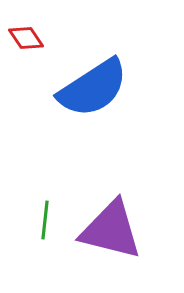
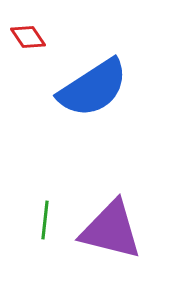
red diamond: moved 2 px right, 1 px up
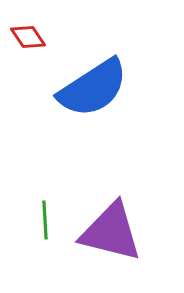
green line: rotated 9 degrees counterclockwise
purple triangle: moved 2 px down
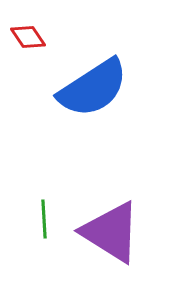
green line: moved 1 px left, 1 px up
purple triangle: rotated 18 degrees clockwise
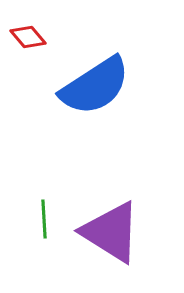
red diamond: rotated 6 degrees counterclockwise
blue semicircle: moved 2 px right, 2 px up
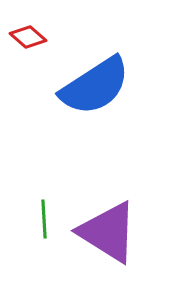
red diamond: rotated 9 degrees counterclockwise
purple triangle: moved 3 px left
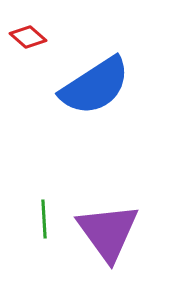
purple triangle: rotated 22 degrees clockwise
